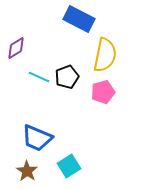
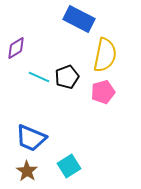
blue trapezoid: moved 6 px left
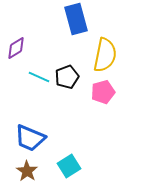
blue rectangle: moved 3 px left; rotated 48 degrees clockwise
blue trapezoid: moved 1 px left
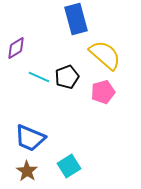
yellow semicircle: rotated 60 degrees counterclockwise
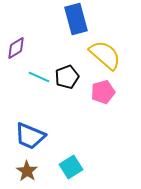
blue trapezoid: moved 2 px up
cyan square: moved 2 px right, 1 px down
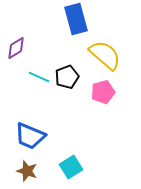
brown star: rotated 15 degrees counterclockwise
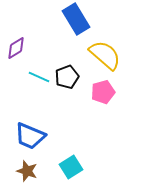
blue rectangle: rotated 16 degrees counterclockwise
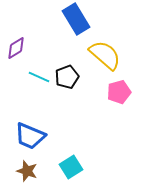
pink pentagon: moved 16 px right
